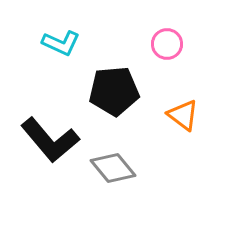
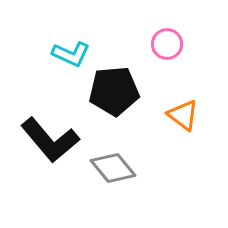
cyan L-shape: moved 10 px right, 11 px down
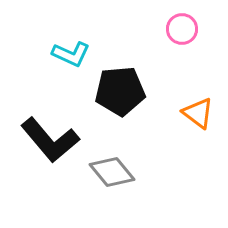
pink circle: moved 15 px right, 15 px up
black pentagon: moved 6 px right
orange triangle: moved 15 px right, 2 px up
gray diamond: moved 1 px left, 4 px down
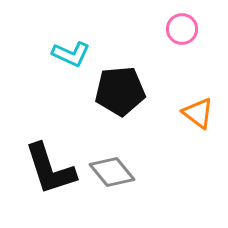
black L-shape: moved 29 px down; rotated 22 degrees clockwise
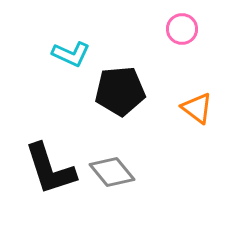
orange triangle: moved 1 px left, 5 px up
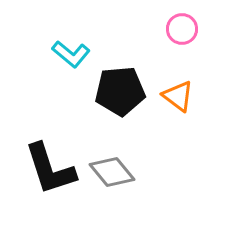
cyan L-shape: rotated 15 degrees clockwise
orange triangle: moved 19 px left, 12 px up
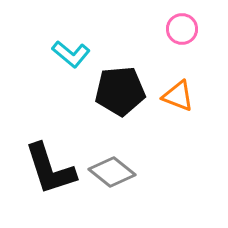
orange triangle: rotated 16 degrees counterclockwise
gray diamond: rotated 12 degrees counterclockwise
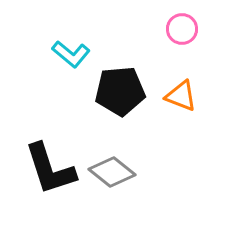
orange triangle: moved 3 px right
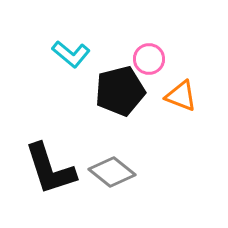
pink circle: moved 33 px left, 30 px down
black pentagon: rotated 9 degrees counterclockwise
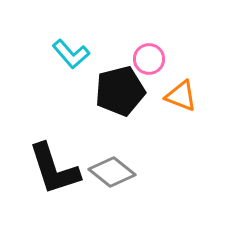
cyan L-shape: rotated 9 degrees clockwise
black L-shape: moved 4 px right
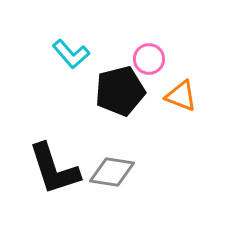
gray diamond: rotated 30 degrees counterclockwise
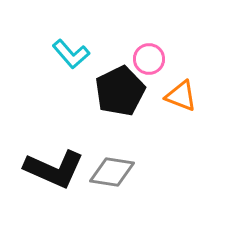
black pentagon: rotated 12 degrees counterclockwise
black L-shape: rotated 48 degrees counterclockwise
